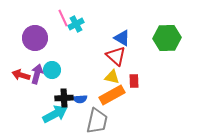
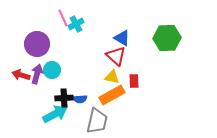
purple circle: moved 2 px right, 6 px down
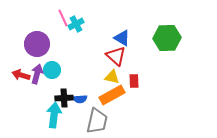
cyan arrow: moved 1 px left, 1 px down; rotated 55 degrees counterclockwise
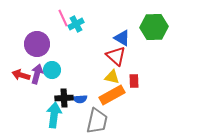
green hexagon: moved 13 px left, 11 px up
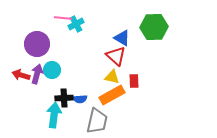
pink line: rotated 60 degrees counterclockwise
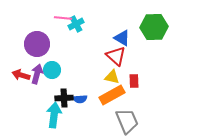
gray trapezoid: moved 30 px right; rotated 36 degrees counterclockwise
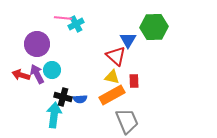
blue triangle: moved 6 px right, 2 px down; rotated 30 degrees clockwise
purple arrow: rotated 42 degrees counterclockwise
black cross: moved 1 px left, 1 px up; rotated 18 degrees clockwise
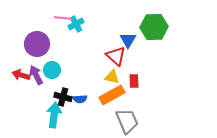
purple arrow: moved 1 px left, 1 px down
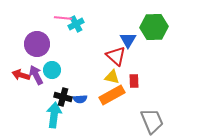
gray trapezoid: moved 25 px right
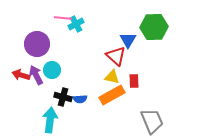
cyan arrow: moved 4 px left, 5 px down
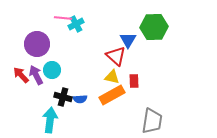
red arrow: rotated 30 degrees clockwise
gray trapezoid: rotated 32 degrees clockwise
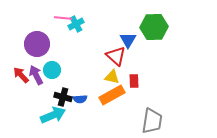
cyan arrow: moved 3 px right, 5 px up; rotated 60 degrees clockwise
